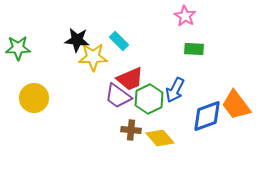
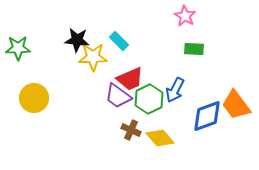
brown cross: rotated 18 degrees clockwise
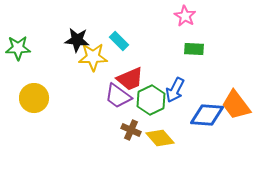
green hexagon: moved 2 px right, 1 px down
blue diamond: moved 1 px up; rotated 24 degrees clockwise
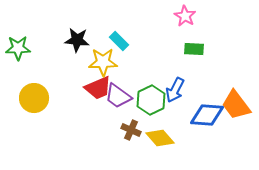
yellow star: moved 10 px right, 5 px down
red trapezoid: moved 32 px left, 9 px down
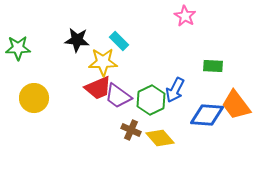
green rectangle: moved 19 px right, 17 px down
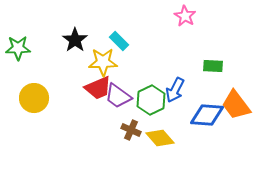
black star: moved 2 px left; rotated 30 degrees clockwise
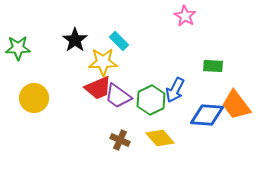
brown cross: moved 11 px left, 10 px down
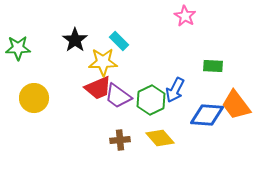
brown cross: rotated 30 degrees counterclockwise
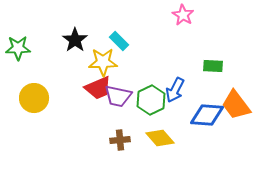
pink star: moved 2 px left, 1 px up
purple trapezoid: rotated 24 degrees counterclockwise
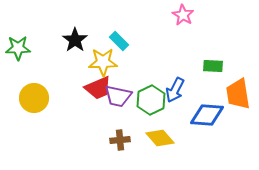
orange trapezoid: moved 2 px right, 11 px up; rotated 28 degrees clockwise
